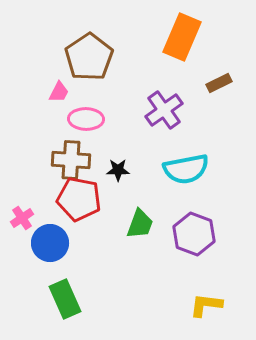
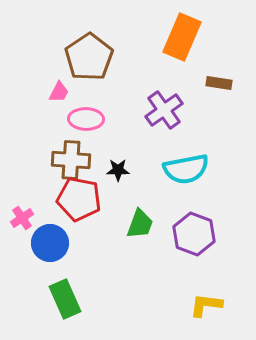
brown rectangle: rotated 35 degrees clockwise
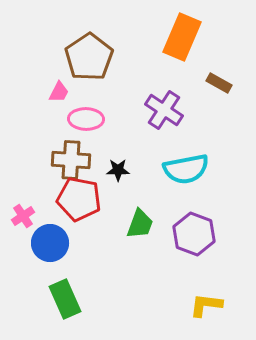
brown rectangle: rotated 20 degrees clockwise
purple cross: rotated 21 degrees counterclockwise
pink cross: moved 1 px right, 2 px up
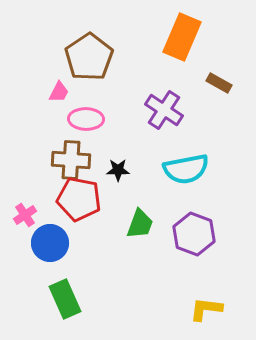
pink cross: moved 2 px right, 1 px up
yellow L-shape: moved 4 px down
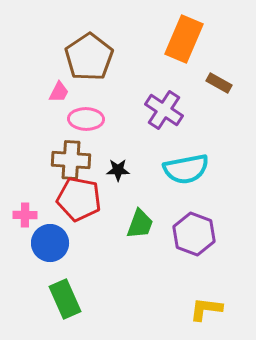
orange rectangle: moved 2 px right, 2 px down
pink cross: rotated 35 degrees clockwise
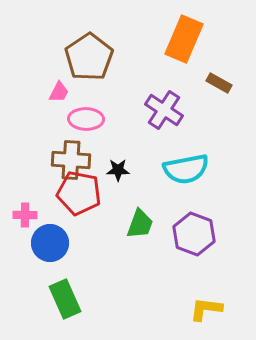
red pentagon: moved 6 px up
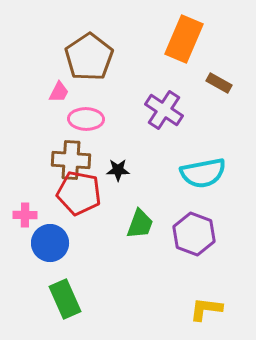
cyan semicircle: moved 17 px right, 4 px down
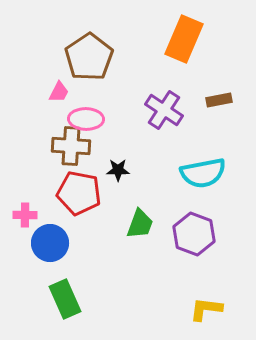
brown rectangle: moved 17 px down; rotated 40 degrees counterclockwise
brown cross: moved 14 px up
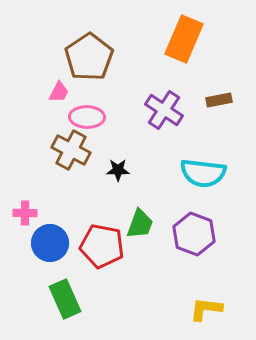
pink ellipse: moved 1 px right, 2 px up
brown cross: moved 4 px down; rotated 24 degrees clockwise
cyan semicircle: rotated 18 degrees clockwise
red pentagon: moved 23 px right, 53 px down
pink cross: moved 2 px up
